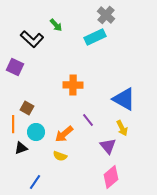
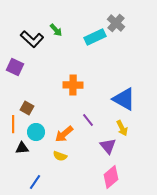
gray cross: moved 10 px right, 8 px down
green arrow: moved 5 px down
black triangle: moved 1 px right; rotated 16 degrees clockwise
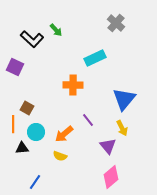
cyan rectangle: moved 21 px down
blue triangle: rotated 40 degrees clockwise
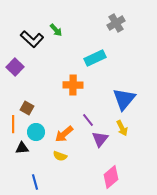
gray cross: rotated 18 degrees clockwise
purple square: rotated 18 degrees clockwise
purple triangle: moved 8 px left, 7 px up; rotated 18 degrees clockwise
blue line: rotated 49 degrees counterclockwise
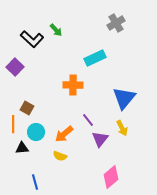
blue triangle: moved 1 px up
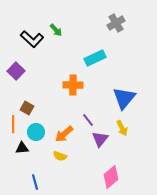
purple square: moved 1 px right, 4 px down
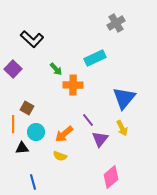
green arrow: moved 39 px down
purple square: moved 3 px left, 2 px up
blue line: moved 2 px left
